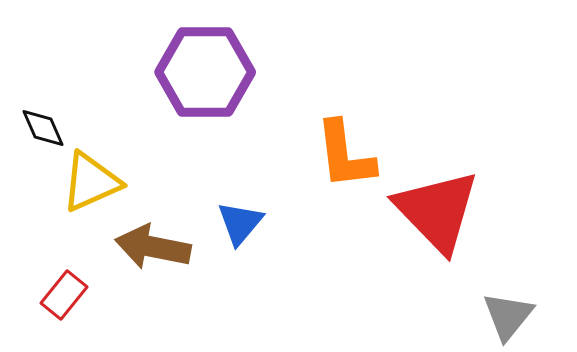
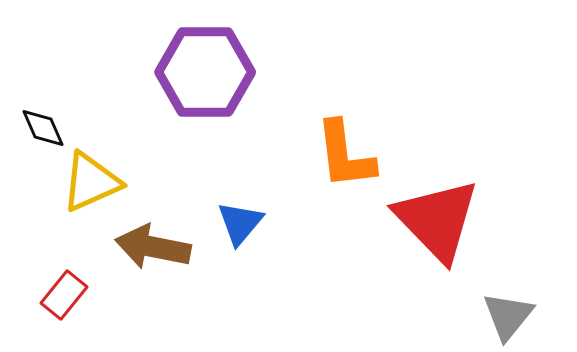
red triangle: moved 9 px down
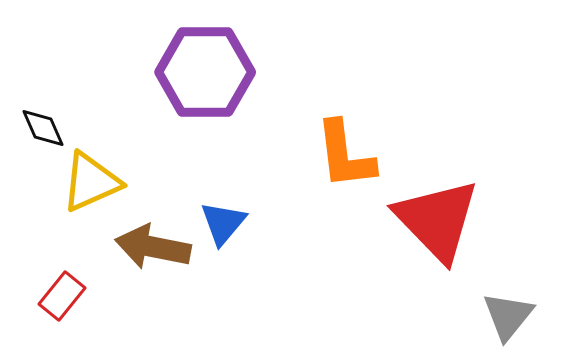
blue triangle: moved 17 px left
red rectangle: moved 2 px left, 1 px down
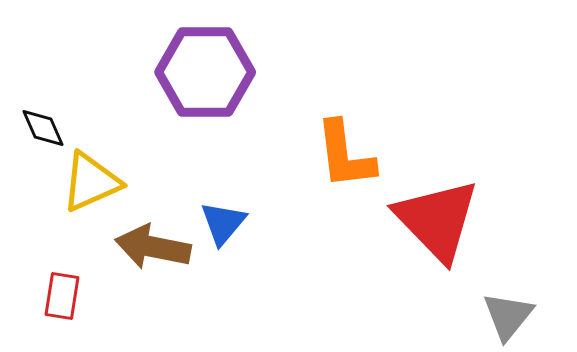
red rectangle: rotated 30 degrees counterclockwise
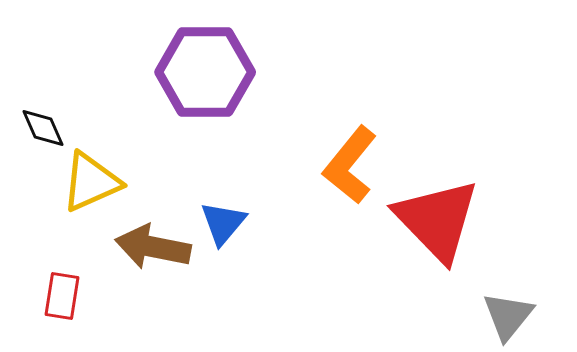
orange L-shape: moved 5 px right, 10 px down; rotated 46 degrees clockwise
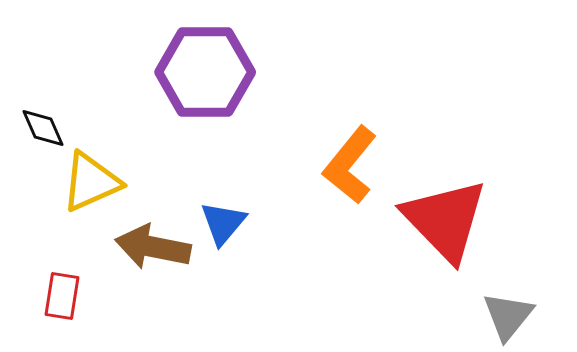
red triangle: moved 8 px right
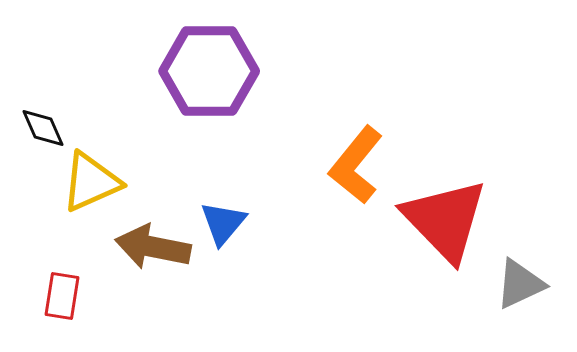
purple hexagon: moved 4 px right, 1 px up
orange L-shape: moved 6 px right
gray triangle: moved 12 px right, 32 px up; rotated 26 degrees clockwise
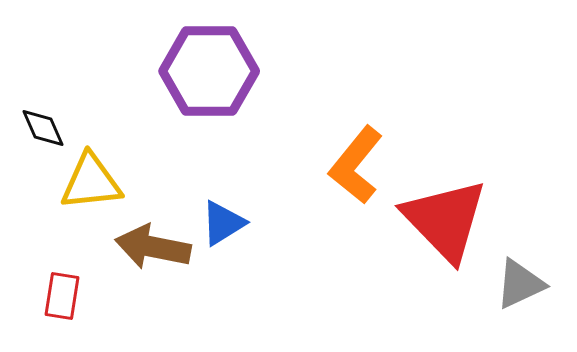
yellow triangle: rotated 18 degrees clockwise
blue triangle: rotated 18 degrees clockwise
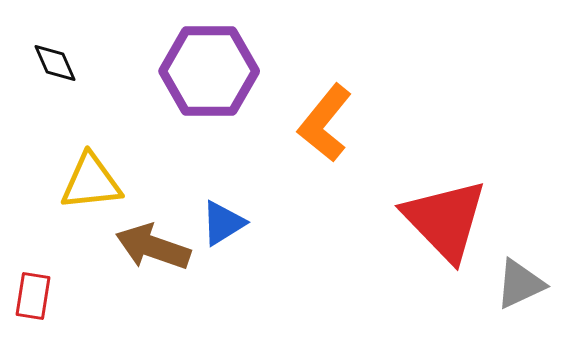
black diamond: moved 12 px right, 65 px up
orange L-shape: moved 31 px left, 42 px up
brown arrow: rotated 8 degrees clockwise
red rectangle: moved 29 px left
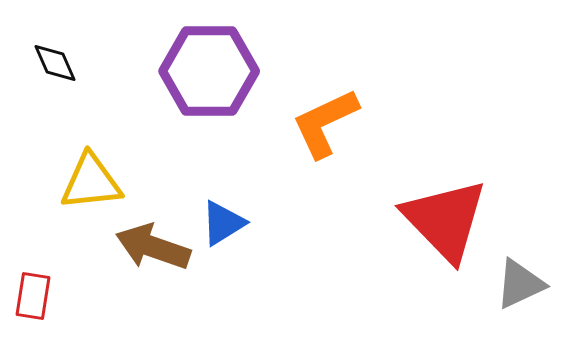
orange L-shape: rotated 26 degrees clockwise
